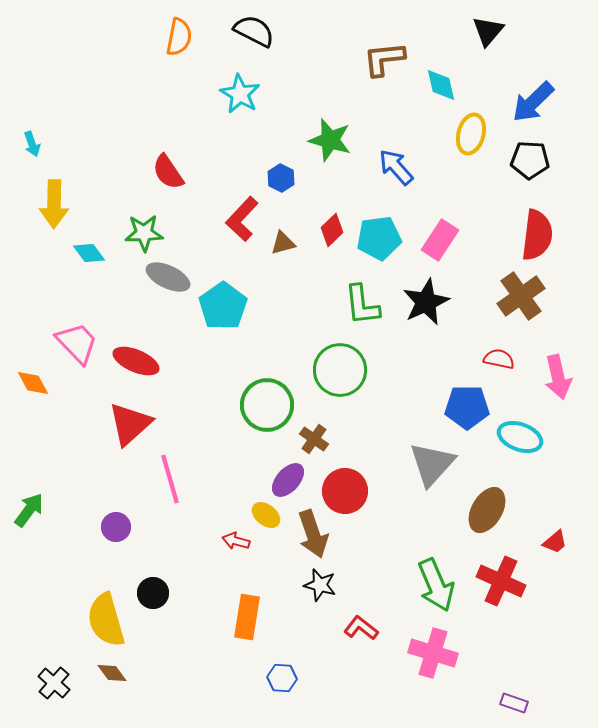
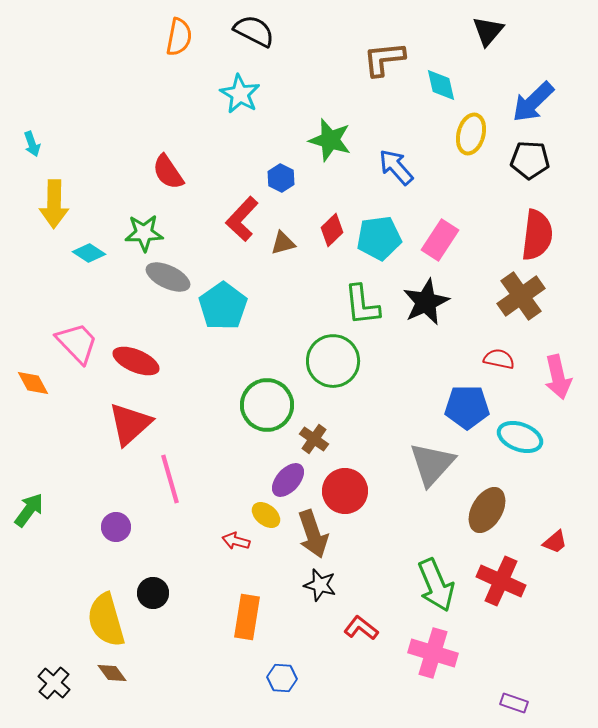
cyan diamond at (89, 253): rotated 20 degrees counterclockwise
green circle at (340, 370): moved 7 px left, 9 px up
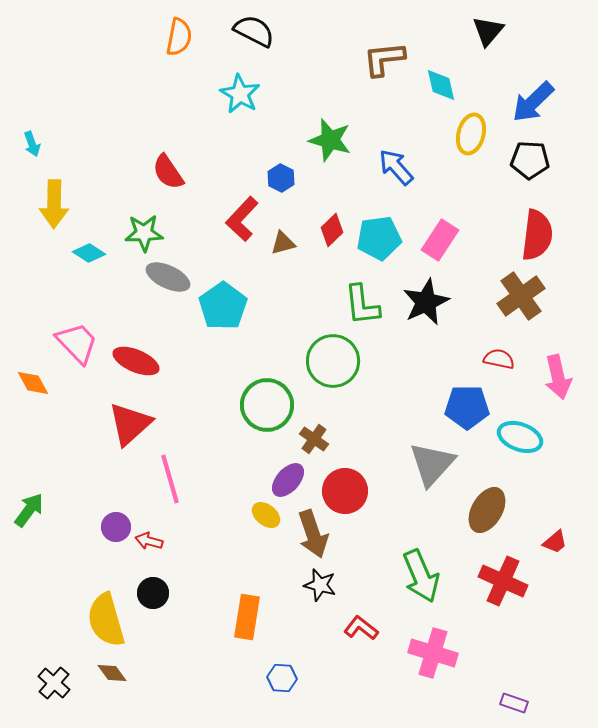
red arrow at (236, 541): moved 87 px left
red cross at (501, 581): moved 2 px right
green arrow at (436, 585): moved 15 px left, 9 px up
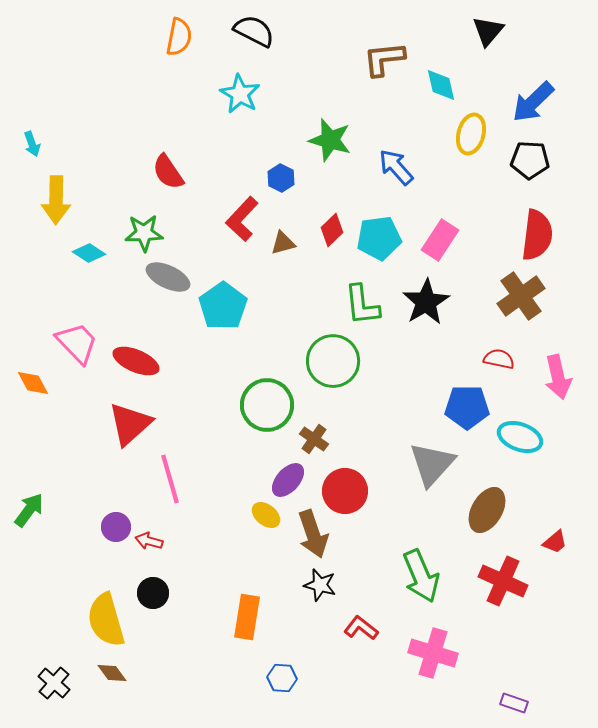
yellow arrow at (54, 204): moved 2 px right, 4 px up
black star at (426, 302): rotated 6 degrees counterclockwise
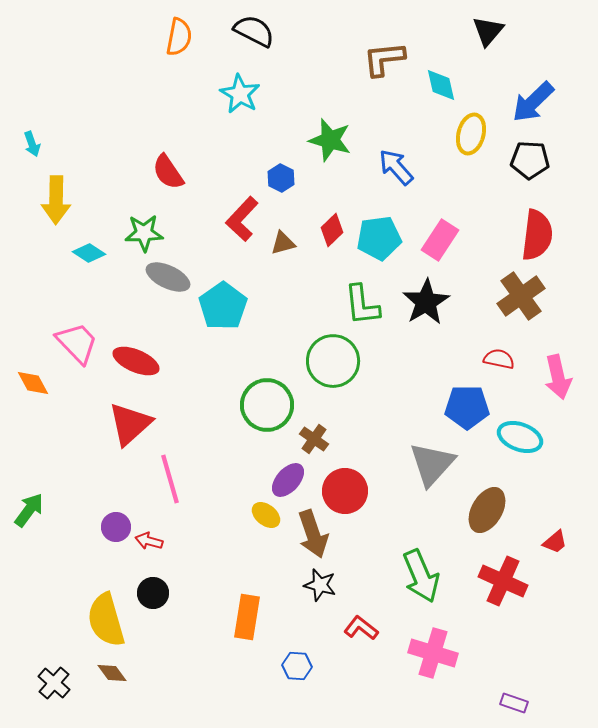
blue hexagon at (282, 678): moved 15 px right, 12 px up
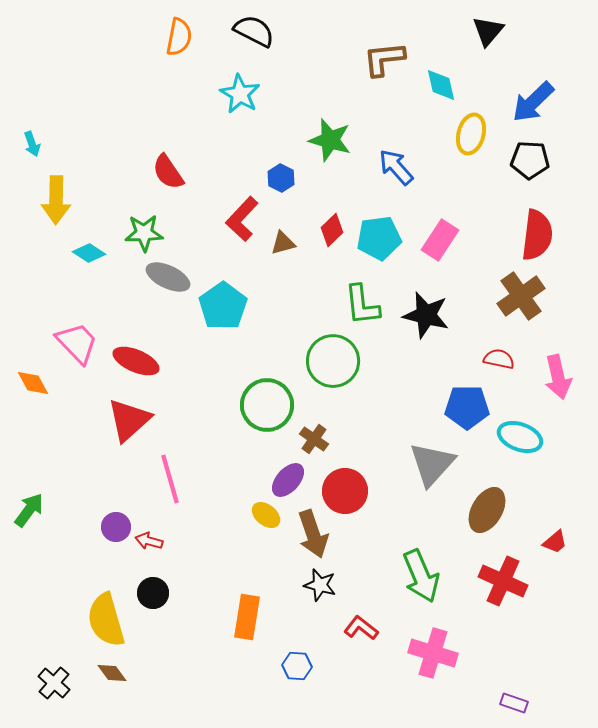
black star at (426, 302): moved 13 px down; rotated 27 degrees counterclockwise
red triangle at (130, 424): moved 1 px left, 4 px up
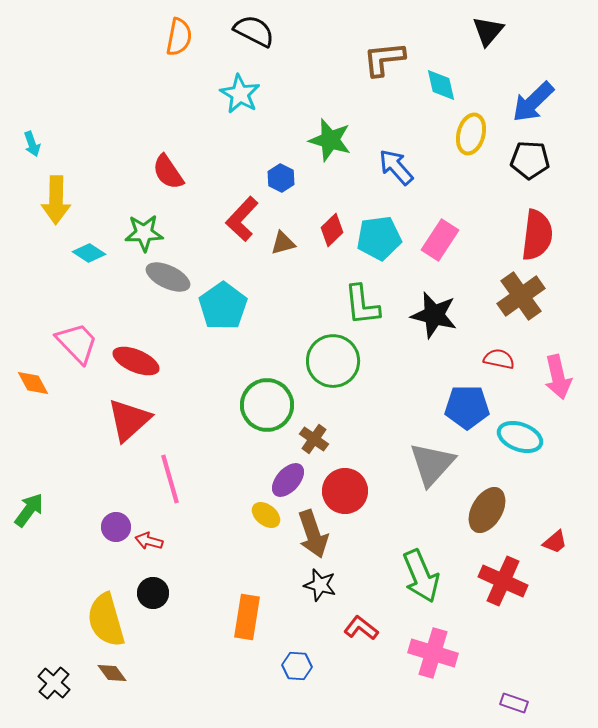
black star at (426, 315): moved 8 px right
